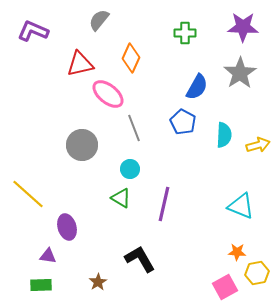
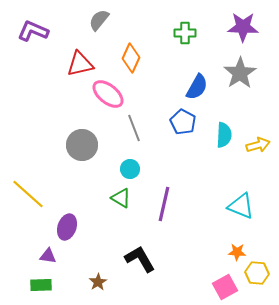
purple ellipse: rotated 35 degrees clockwise
yellow hexagon: rotated 15 degrees clockwise
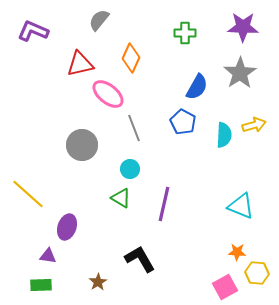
yellow arrow: moved 4 px left, 20 px up
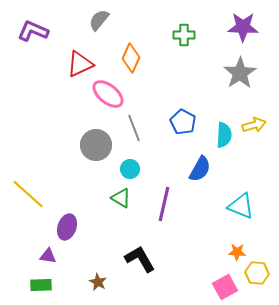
green cross: moved 1 px left, 2 px down
red triangle: rotated 12 degrees counterclockwise
blue semicircle: moved 3 px right, 82 px down
gray circle: moved 14 px right
brown star: rotated 12 degrees counterclockwise
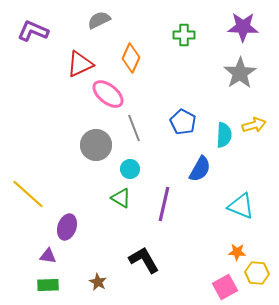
gray semicircle: rotated 25 degrees clockwise
black L-shape: moved 4 px right, 1 px down
green rectangle: moved 7 px right
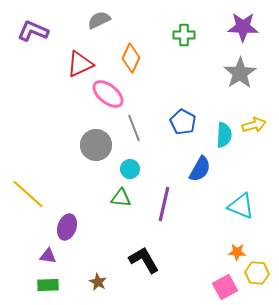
green triangle: rotated 25 degrees counterclockwise
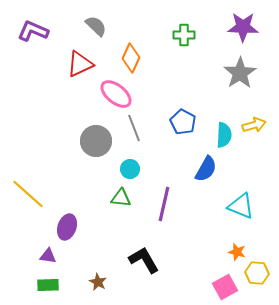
gray semicircle: moved 3 px left, 6 px down; rotated 70 degrees clockwise
pink ellipse: moved 8 px right
gray circle: moved 4 px up
blue semicircle: moved 6 px right
orange star: rotated 12 degrees clockwise
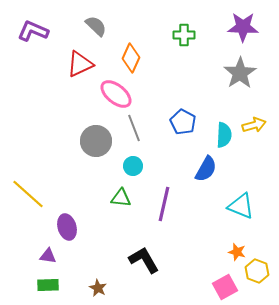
cyan circle: moved 3 px right, 3 px up
purple ellipse: rotated 35 degrees counterclockwise
yellow hexagon: moved 2 px up; rotated 15 degrees clockwise
brown star: moved 6 px down
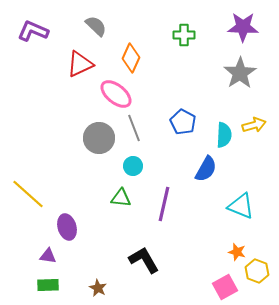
gray circle: moved 3 px right, 3 px up
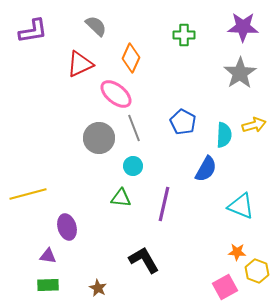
purple L-shape: rotated 148 degrees clockwise
yellow line: rotated 57 degrees counterclockwise
orange star: rotated 12 degrees counterclockwise
